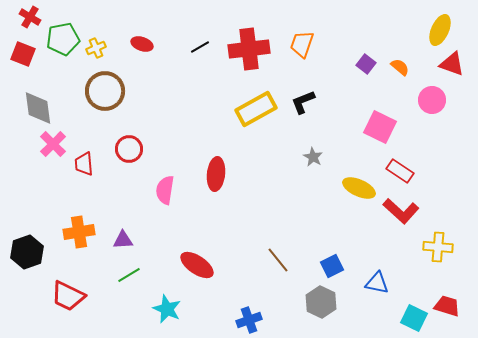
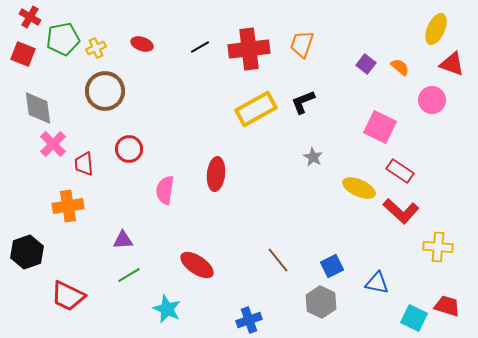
yellow ellipse at (440, 30): moved 4 px left, 1 px up
orange cross at (79, 232): moved 11 px left, 26 px up
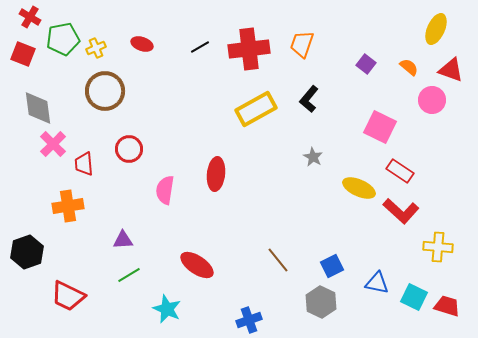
red triangle at (452, 64): moved 1 px left, 6 px down
orange semicircle at (400, 67): moved 9 px right
black L-shape at (303, 102): moved 6 px right, 3 px up; rotated 28 degrees counterclockwise
cyan square at (414, 318): moved 21 px up
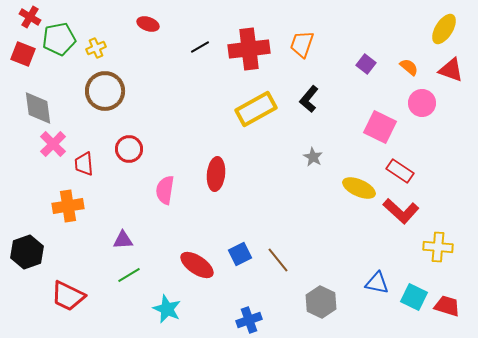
yellow ellipse at (436, 29): moved 8 px right; rotated 8 degrees clockwise
green pentagon at (63, 39): moved 4 px left
red ellipse at (142, 44): moved 6 px right, 20 px up
pink circle at (432, 100): moved 10 px left, 3 px down
blue square at (332, 266): moved 92 px left, 12 px up
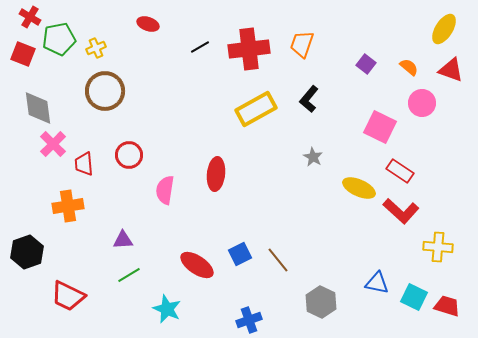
red circle at (129, 149): moved 6 px down
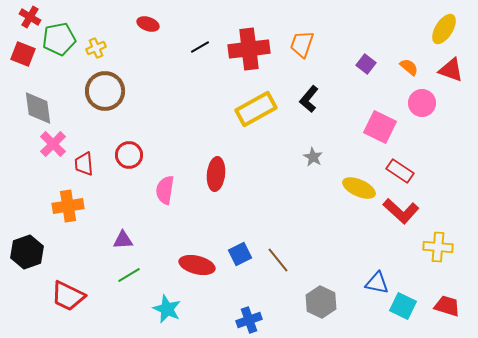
red ellipse at (197, 265): rotated 20 degrees counterclockwise
cyan square at (414, 297): moved 11 px left, 9 px down
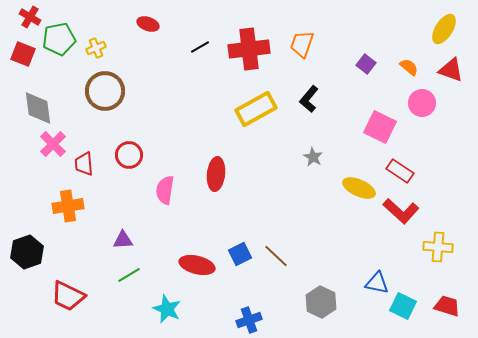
brown line at (278, 260): moved 2 px left, 4 px up; rotated 8 degrees counterclockwise
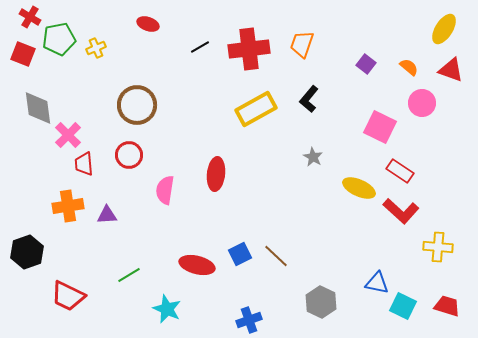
brown circle at (105, 91): moved 32 px right, 14 px down
pink cross at (53, 144): moved 15 px right, 9 px up
purple triangle at (123, 240): moved 16 px left, 25 px up
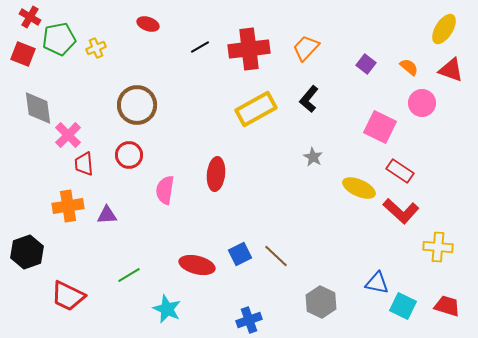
orange trapezoid at (302, 44): moved 4 px right, 4 px down; rotated 24 degrees clockwise
